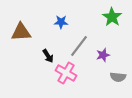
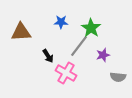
green star: moved 21 px left, 11 px down
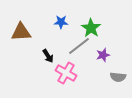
gray line: rotated 15 degrees clockwise
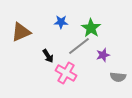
brown triangle: rotated 20 degrees counterclockwise
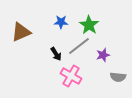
green star: moved 2 px left, 3 px up
black arrow: moved 8 px right, 2 px up
pink cross: moved 5 px right, 3 px down
